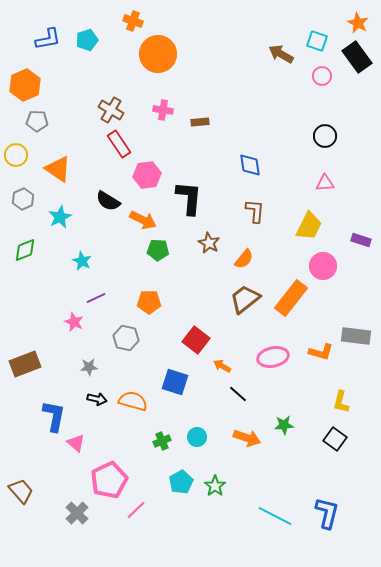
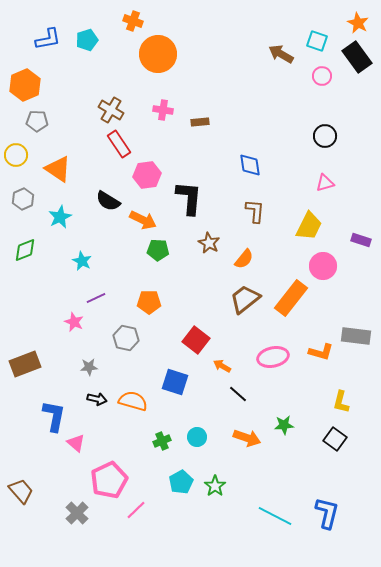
pink triangle at (325, 183): rotated 12 degrees counterclockwise
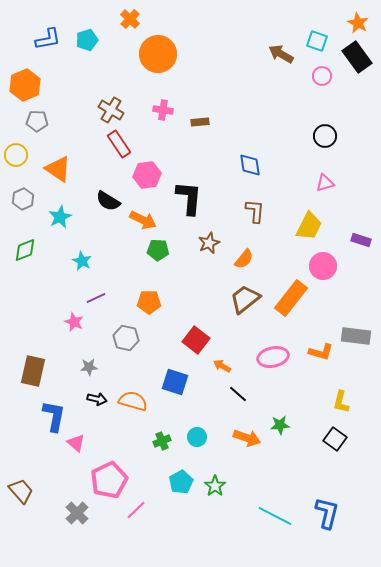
orange cross at (133, 21): moved 3 px left, 2 px up; rotated 24 degrees clockwise
brown star at (209, 243): rotated 20 degrees clockwise
brown rectangle at (25, 364): moved 8 px right, 7 px down; rotated 56 degrees counterclockwise
green star at (284, 425): moved 4 px left
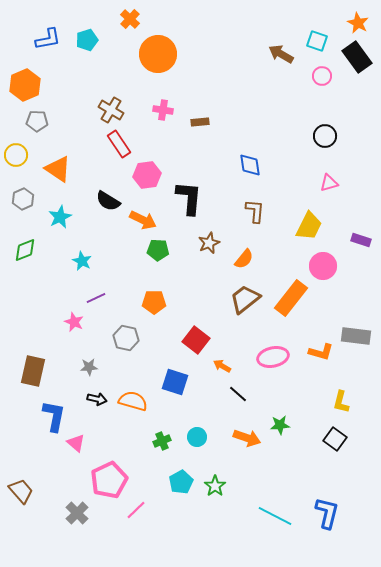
pink triangle at (325, 183): moved 4 px right
orange pentagon at (149, 302): moved 5 px right
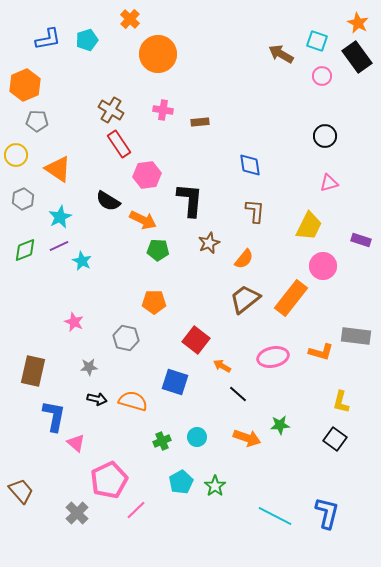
black L-shape at (189, 198): moved 1 px right, 2 px down
purple line at (96, 298): moved 37 px left, 52 px up
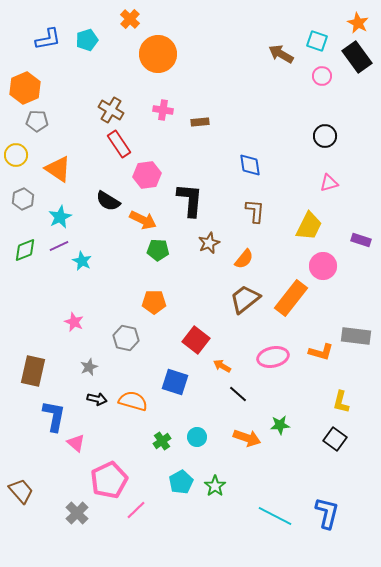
orange hexagon at (25, 85): moved 3 px down
gray star at (89, 367): rotated 18 degrees counterclockwise
green cross at (162, 441): rotated 12 degrees counterclockwise
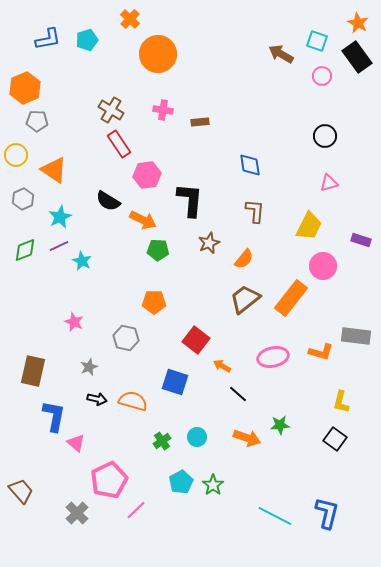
orange triangle at (58, 169): moved 4 px left, 1 px down
green star at (215, 486): moved 2 px left, 1 px up
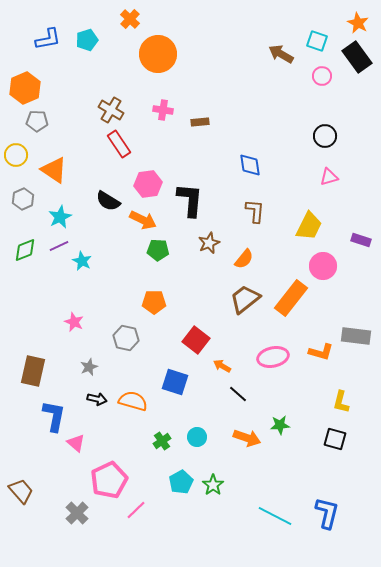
pink hexagon at (147, 175): moved 1 px right, 9 px down
pink triangle at (329, 183): moved 6 px up
black square at (335, 439): rotated 20 degrees counterclockwise
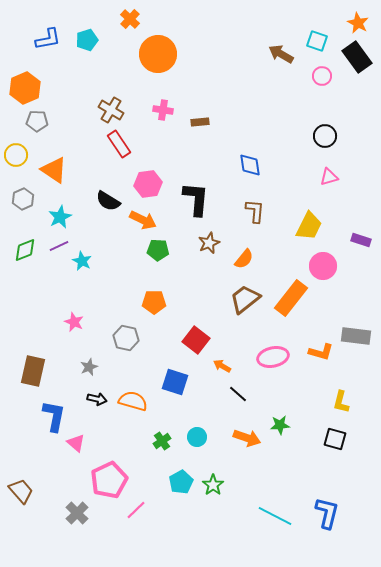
black L-shape at (190, 200): moved 6 px right, 1 px up
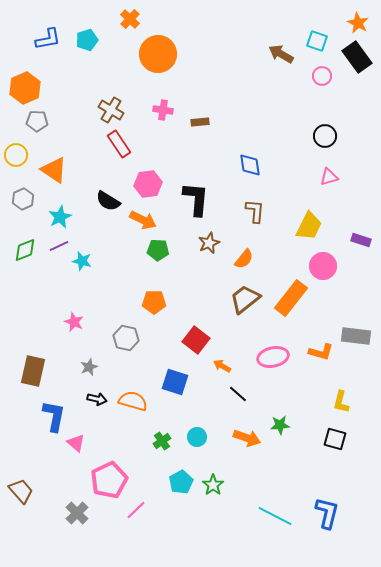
cyan star at (82, 261): rotated 12 degrees counterclockwise
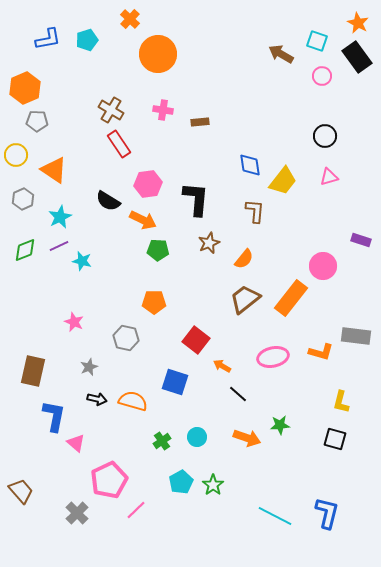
yellow trapezoid at (309, 226): moved 26 px left, 45 px up; rotated 12 degrees clockwise
